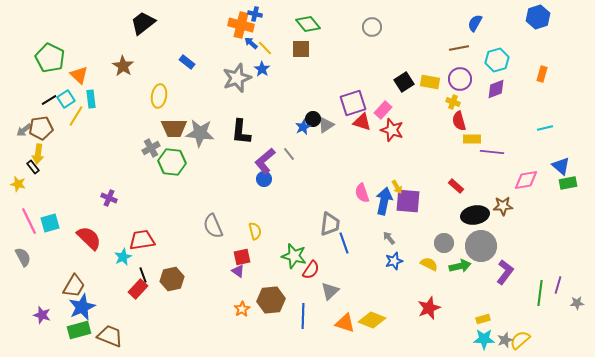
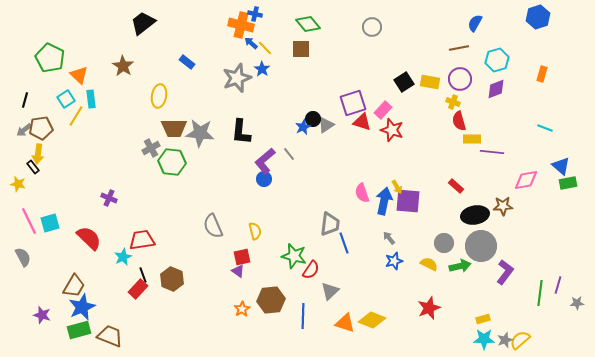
black line at (49, 100): moved 24 px left; rotated 42 degrees counterclockwise
cyan line at (545, 128): rotated 35 degrees clockwise
brown hexagon at (172, 279): rotated 25 degrees counterclockwise
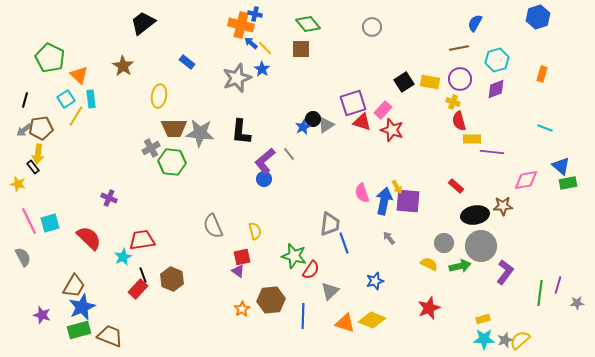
blue star at (394, 261): moved 19 px left, 20 px down
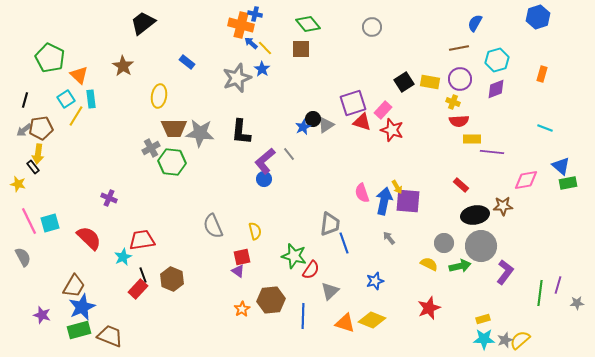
red semicircle at (459, 121): rotated 78 degrees counterclockwise
red rectangle at (456, 186): moved 5 px right, 1 px up
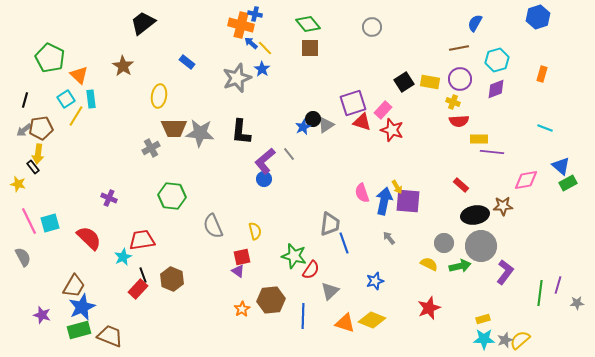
brown square at (301, 49): moved 9 px right, 1 px up
yellow rectangle at (472, 139): moved 7 px right
green hexagon at (172, 162): moved 34 px down
green rectangle at (568, 183): rotated 18 degrees counterclockwise
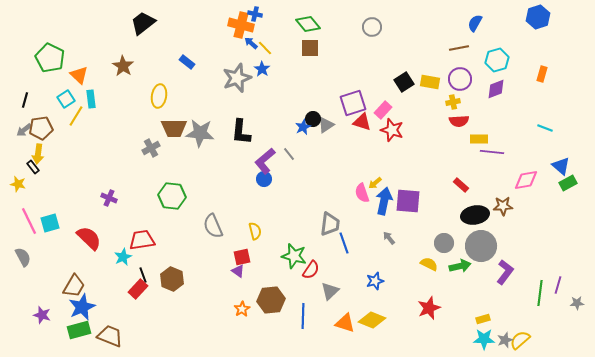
yellow cross at (453, 102): rotated 32 degrees counterclockwise
yellow arrow at (397, 187): moved 22 px left, 4 px up; rotated 80 degrees clockwise
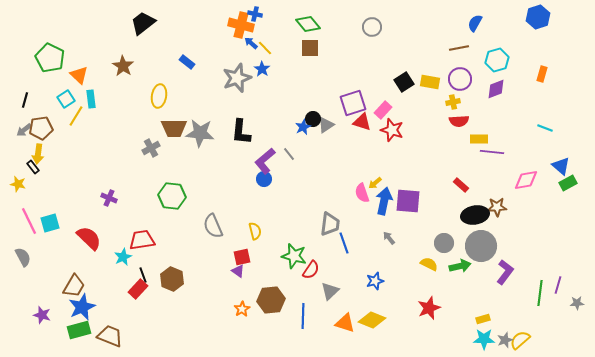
brown star at (503, 206): moved 6 px left, 1 px down
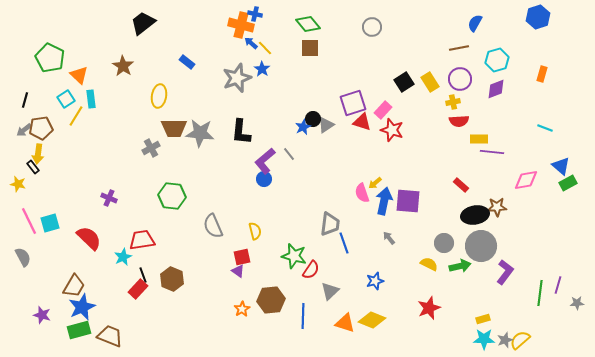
yellow rectangle at (430, 82): rotated 48 degrees clockwise
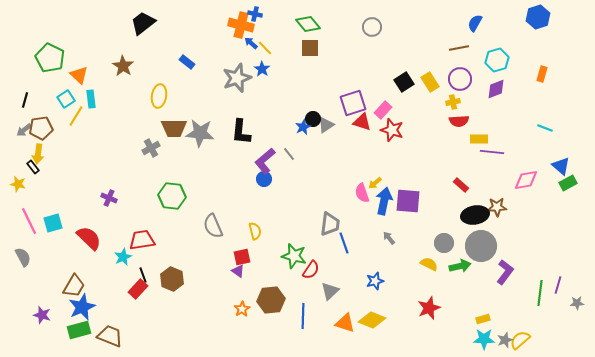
cyan square at (50, 223): moved 3 px right
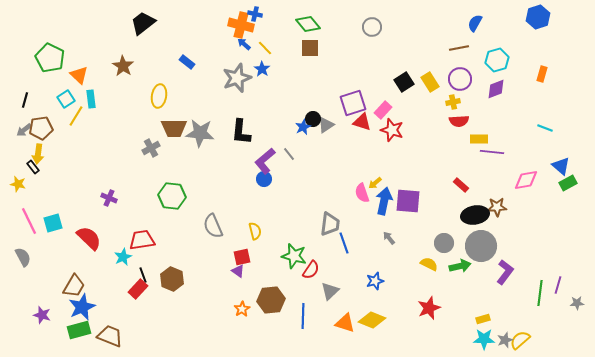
blue arrow at (251, 43): moved 7 px left, 1 px down
